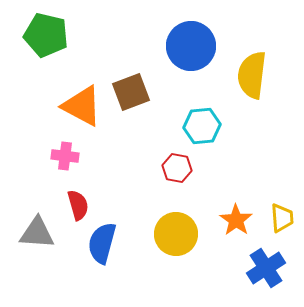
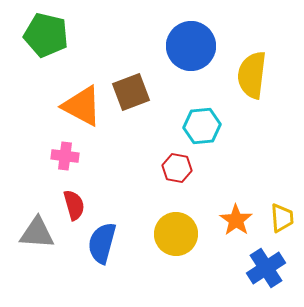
red semicircle: moved 4 px left
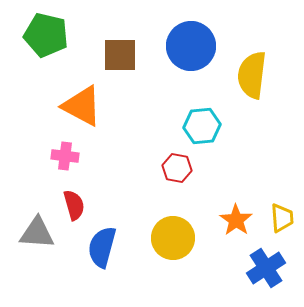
brown square: moved 11 px left, 37 px up; rotated 21 degrees clockwise
yellow circle: moved 3 px left, 4 px down
blue semicircle: moved 4 px down
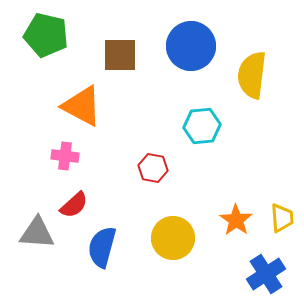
red hexagon: moved 24 px left
red semicircle: rotated 64 degrees clockwise
blue cross: moved 6 px down
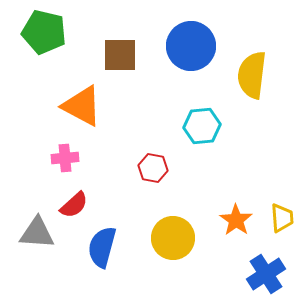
green pentagon: moved 2 px left, 3 px up
pink cross: moved 2 px down; rotated 12 degrees counterclockwise
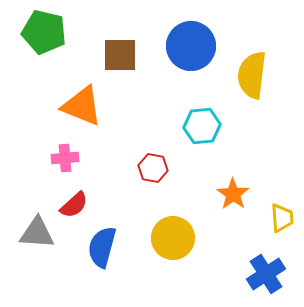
orange triangle: rotated 6 degrees counterclockwise
orange star: moved 3 px left, 26 px up
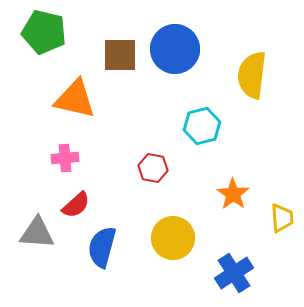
blue circle: moved 16 px left, 3 px down
orange triangle: moved 7 px left, 7 px up; rotated 9 degrees counterclockwise
cyan hexagon: rotated 9 degrees counterclockwise
red semicircle: moved 2 px right
blue cross: moved 32 px left, 1 px up
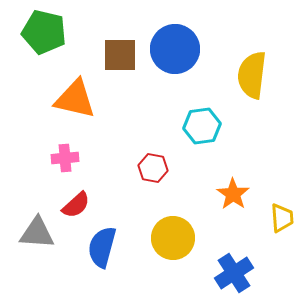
cyan hexagon: rotated 6 degrees clockwise
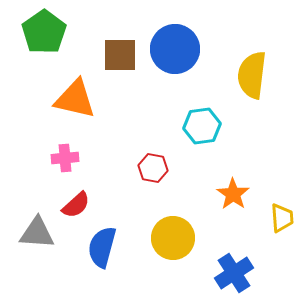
green pentagon: rotated 24 degrees clockwise
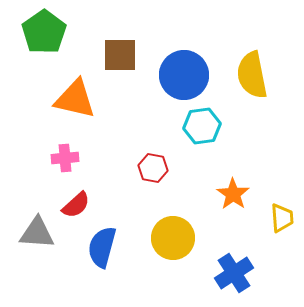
blue circle: moved 9 px right, 26 px down
yellow semicircle: rotated 18 degrees counterclockwise
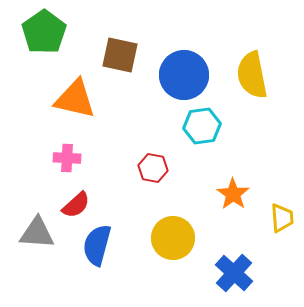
brown square: rotated 12 degrees clockwise
pink cross: moved 2 px right; rotated 8 degrees clockwise
blue semicircle: moved 5 px left, 2 px up
blue cross: rotated 15 degrees counterclockwise
